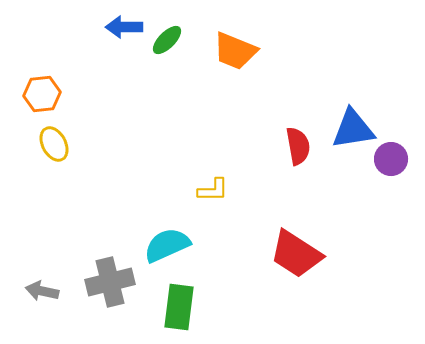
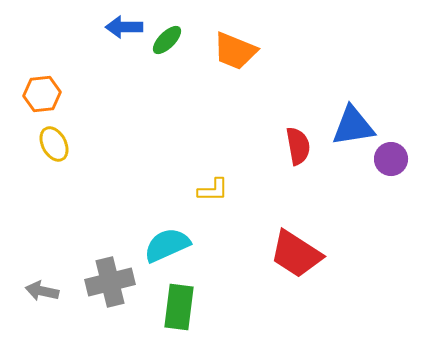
blue triangle: moved 3 px up
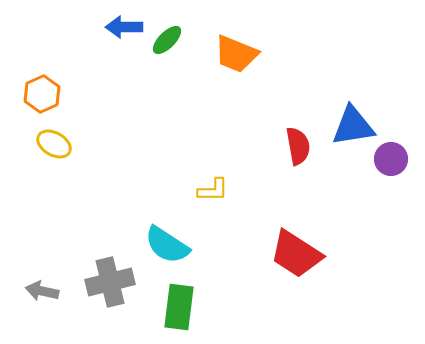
orange trapezoid: moved 1 px right, 3 px down
orange hexagon: rotated 18 degrees counterclockwise
yellow ellipse: rotated 32 degrees counterclockwise
cyan semicircle: rotated 123 degrees counterclockwise
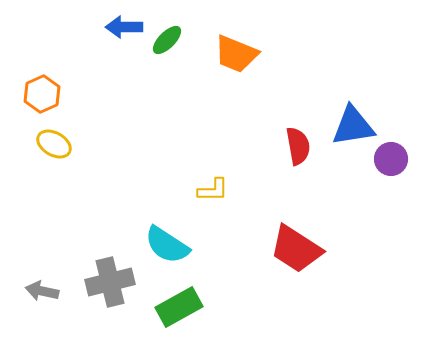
red trapezoid: moved 5 px up
green rectangle: rotated 54 degrees clockwise
